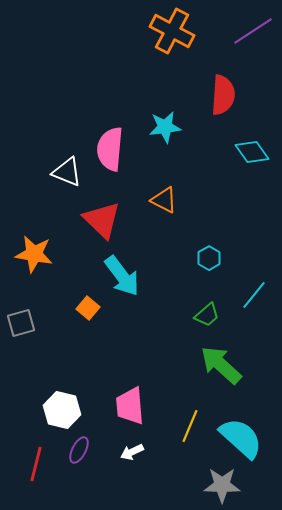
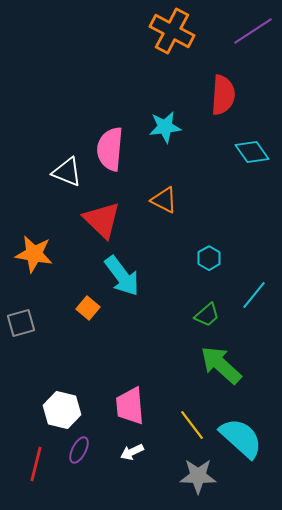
yellow line: moved 2 px right, 1 px up; rotated 60 degrees counterclockwise
gray star: moved 24 px left, 9 px up
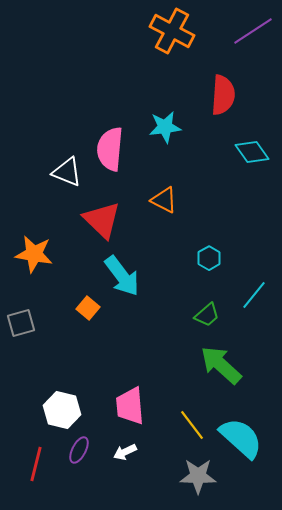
white arrow: moved 7 px left
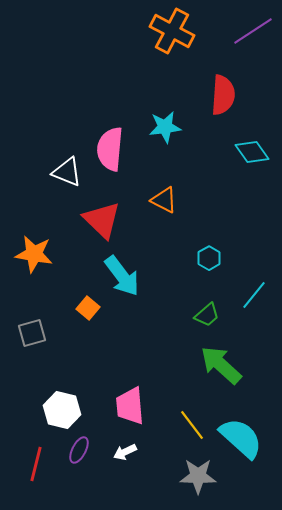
gray square: moved 11 px right, 10 px down
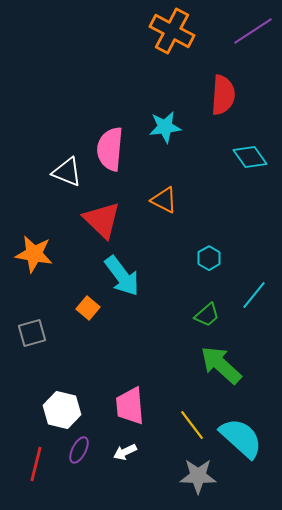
cyan diamond: moved 2 px left, 5 px down
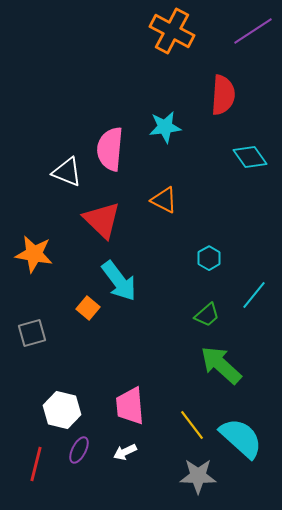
cyan arrow: moved 3 px left, 5 px down
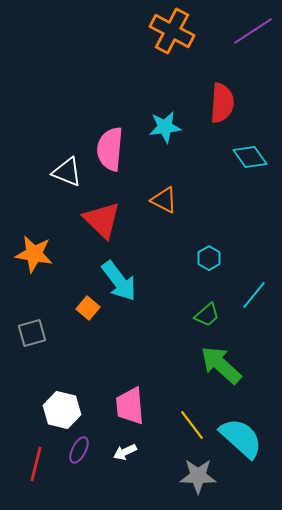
red semicircle: moved 1 px left, 8 px down
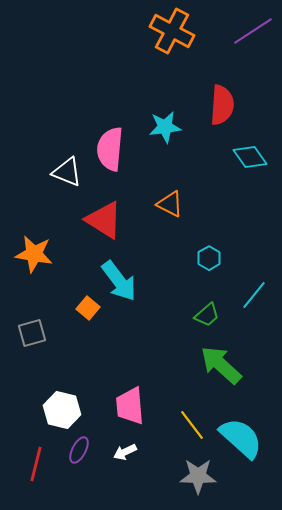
red semicircle: moved 2 px down
orange triangle: moved 6 px right, 4 px down
red triangle: moved 2 px right; rotated 12 degrees counterclockwise
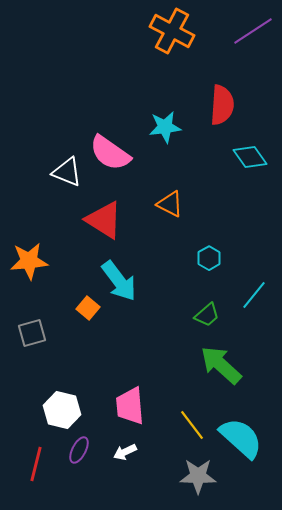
pink semicircle: moved 4 px down; rotated 60 degrees counterclockwise
orange star: moved 5 px left, 7 px down; rotated 15 degrees counterclockwise
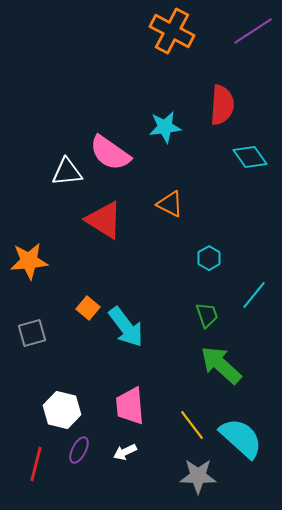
white triangle: rotated 28 degrees counterclockwise
cyan arrow: moved 7 px right, 46 px down
green trapezoid: rotated 68 degrees counterclockwise
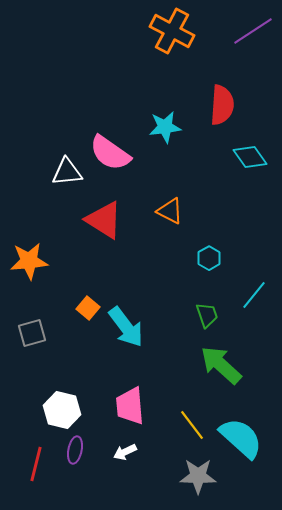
orange triangle: moved 7 px down
purple ellipse: moved 4 px left; rotated 16 degrees counterclockwise
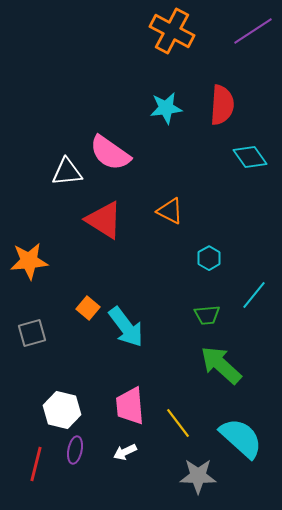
cyan star: moved 1 px right, 19 px up
green trapezoid: rotated 104 degrees clockwise
yellow line: moved 14 px left, 2 px up
